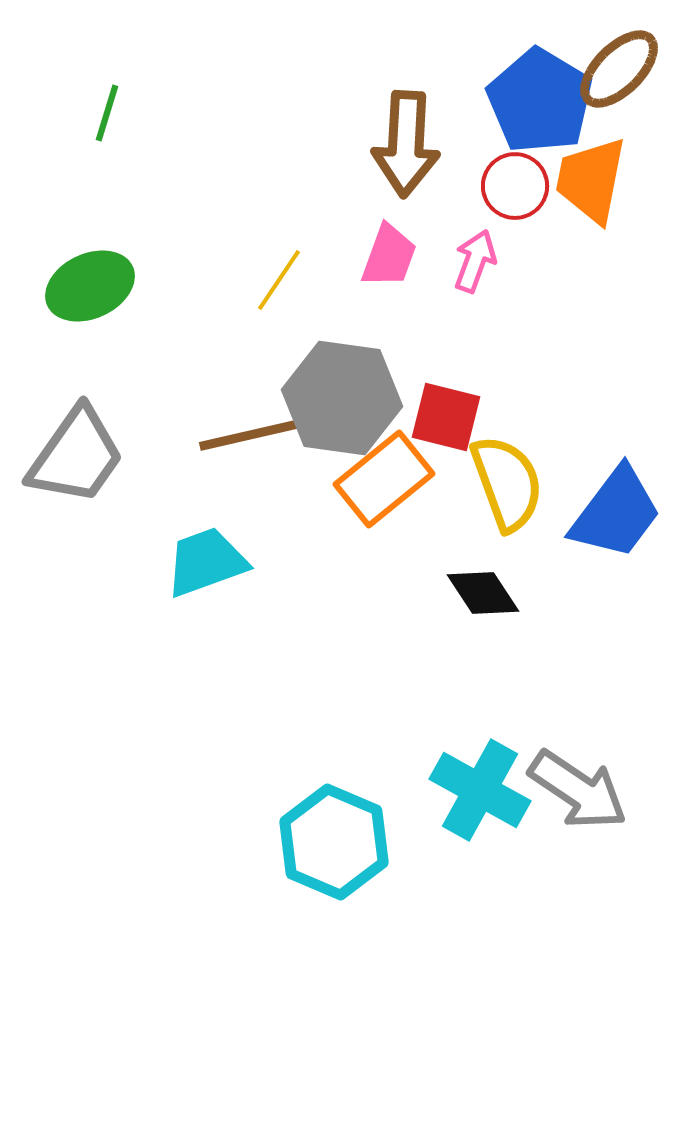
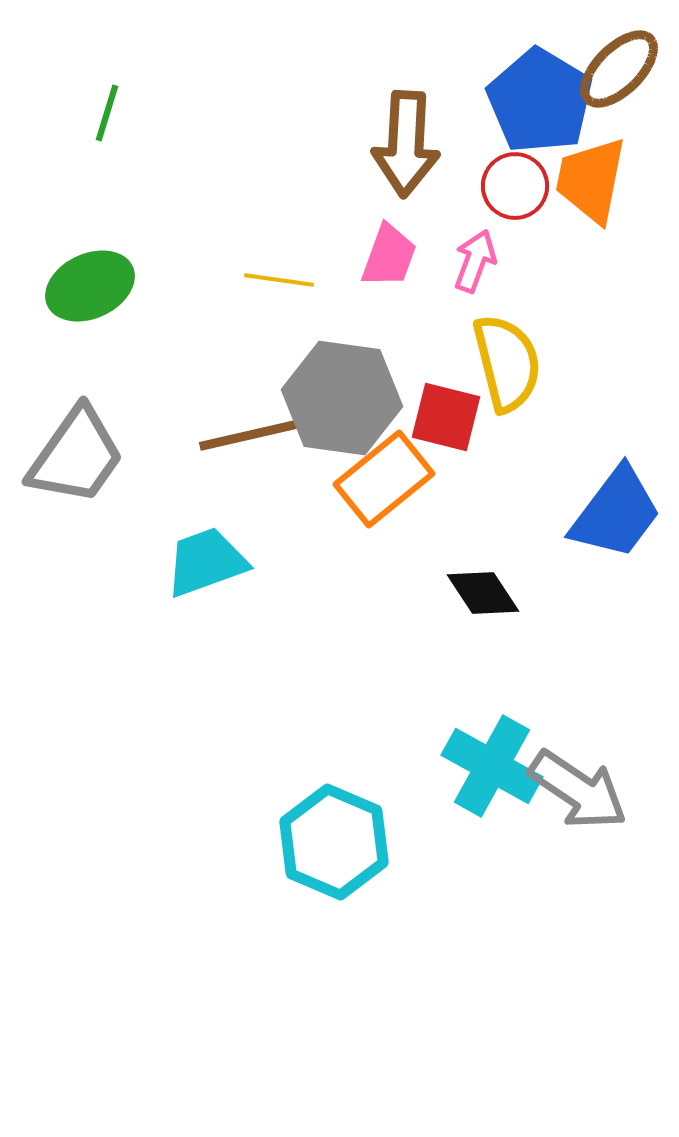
yellow line: rotated 64 degrees clockwise
yellow semicircle: moved 120 px up; rotated 6 degrees clockwise
cyan cross: moved 12 px right, 24 px up
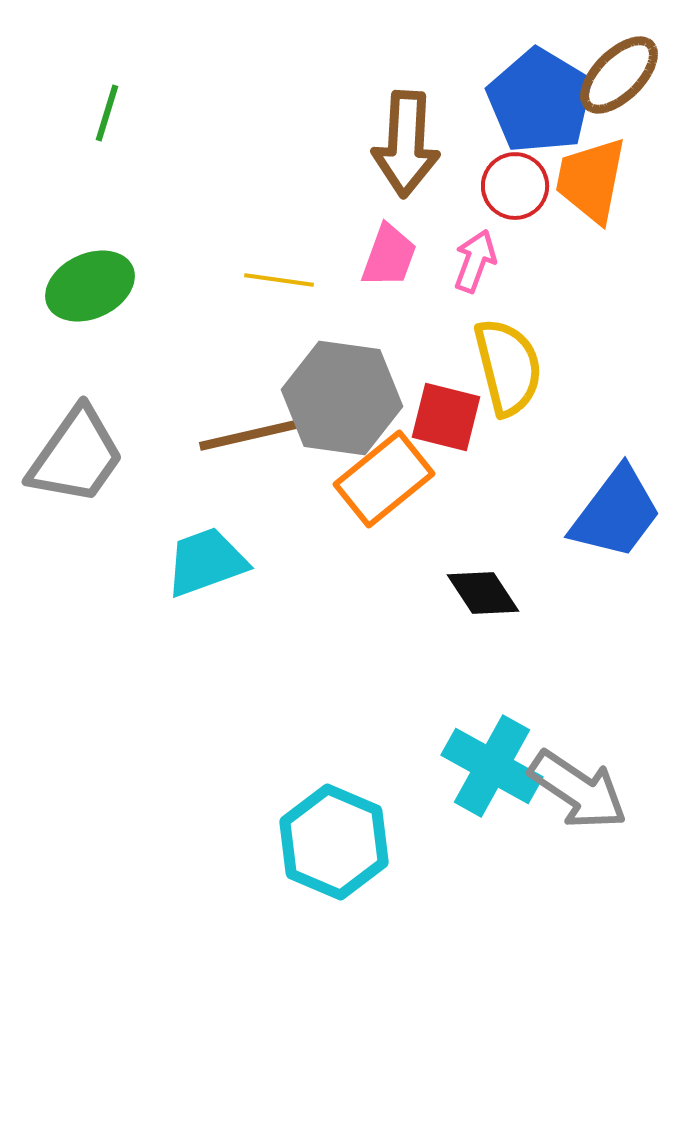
brown ellipse: moved 6 px down
yellow semicircle: moved 1 px right, 4 px down
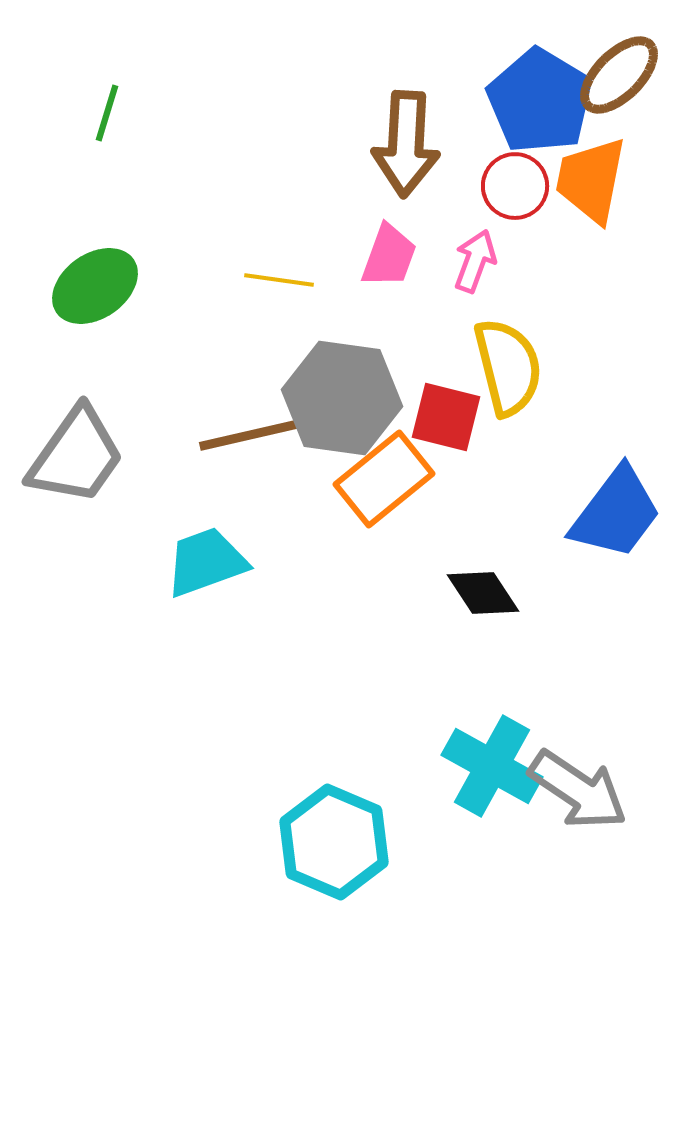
green ellipse: moved 5 px right; rotated 10 degrees counterclockwise
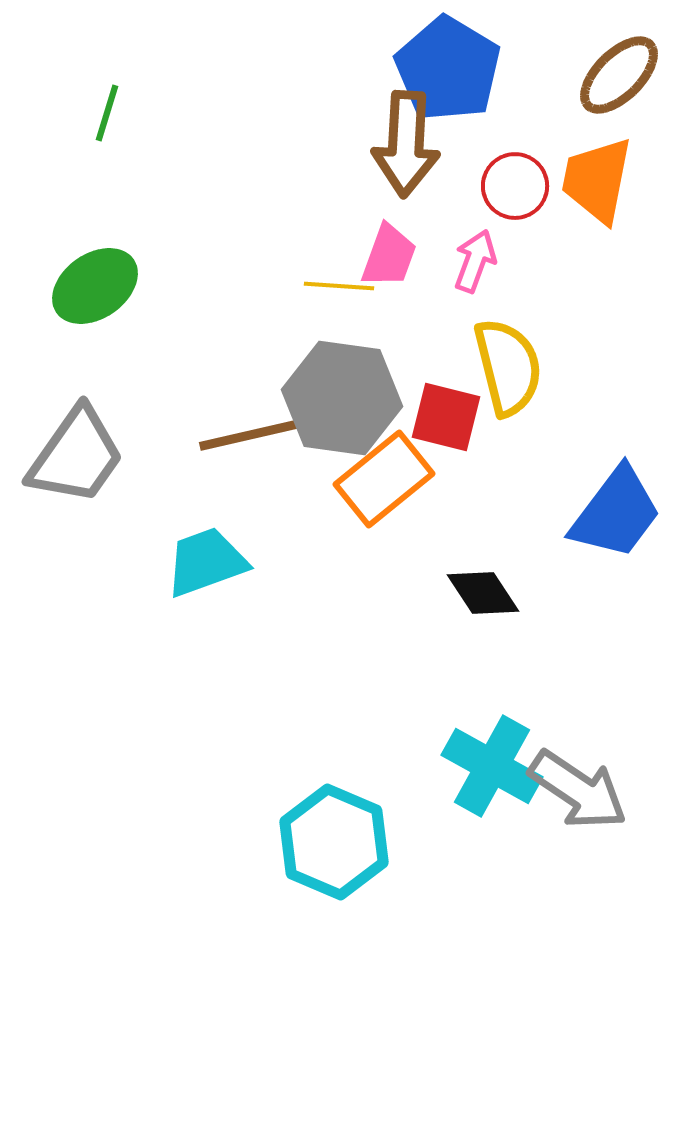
blue pentagon: moved 92 px left, 32 px up
orange trapezoid: moved 6 px right
yellow line: moved 60 px right, 6 px down; rotated 4 degrees counterclockwise
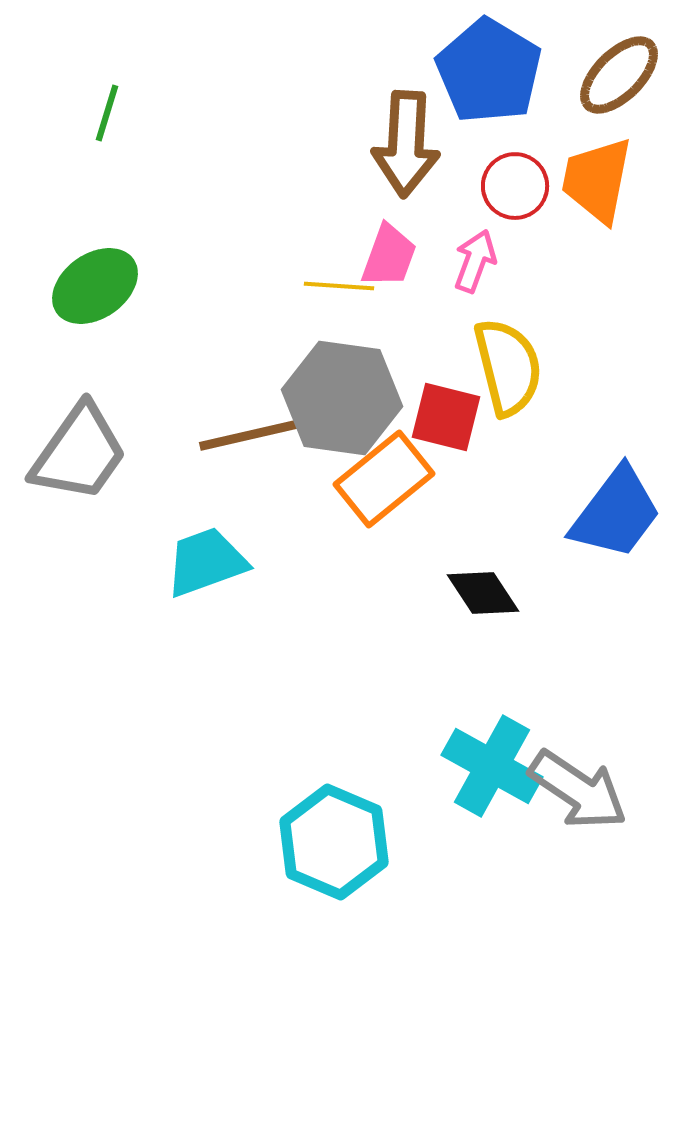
blue pentagon: moved 41 px right, 2 px down
gray trapezoid: moved 3 px right, 3 px up
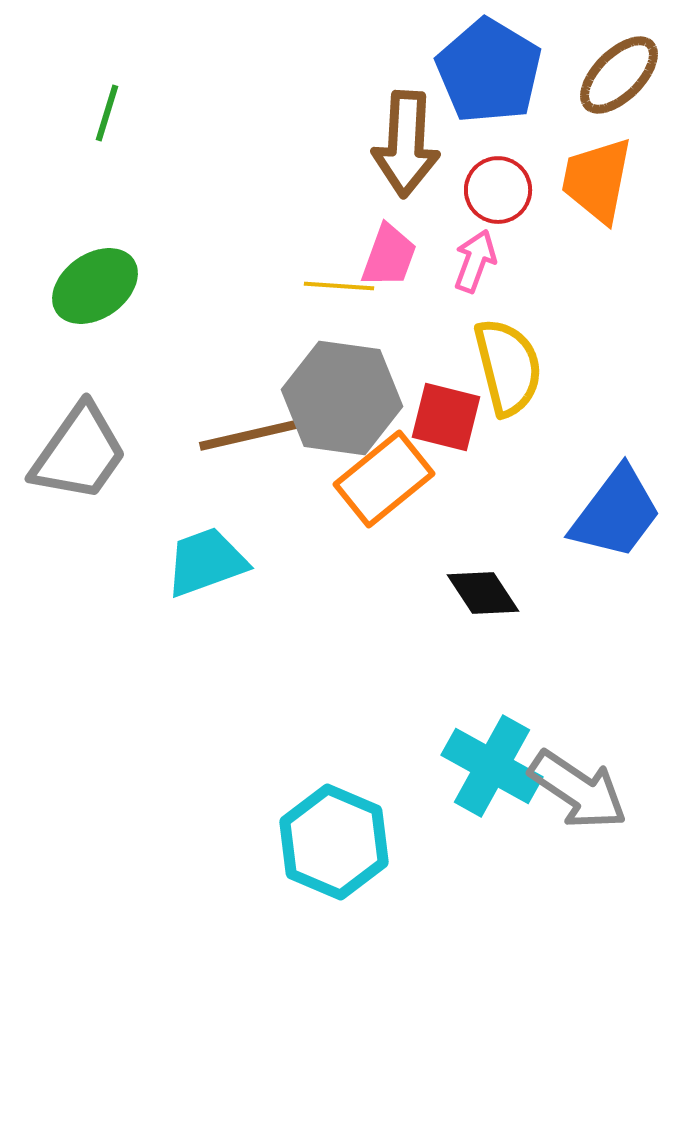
red circle: moved 17 px left, 4 px down
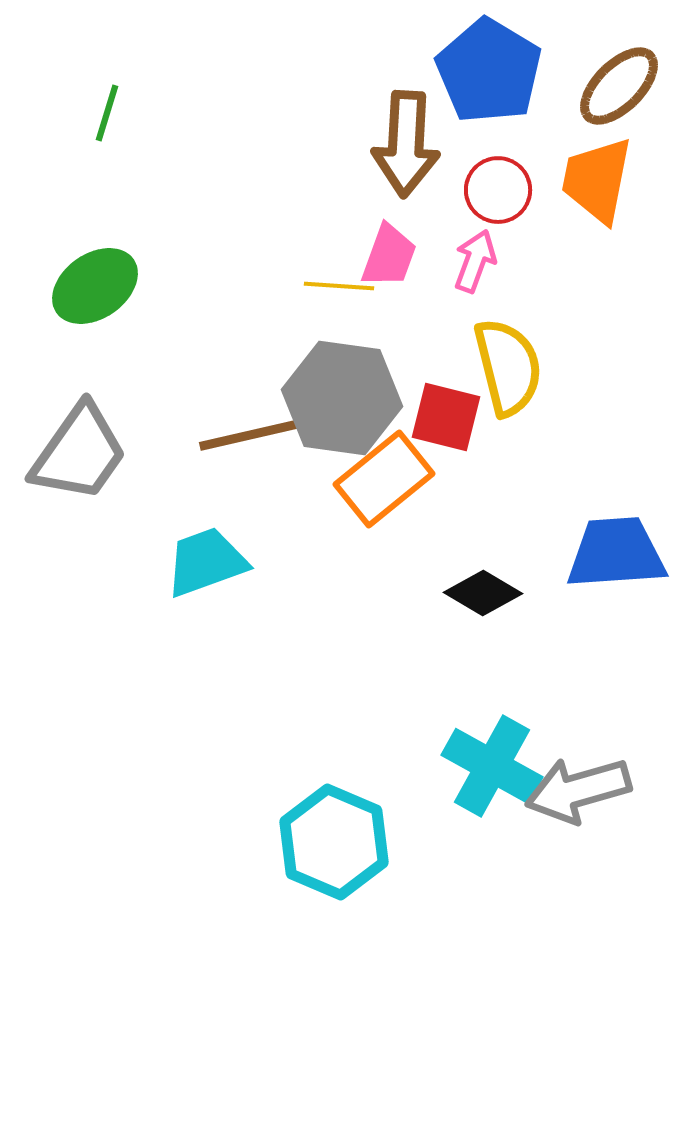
brown ellipse: moved 11 px down
blue trapezoid: moved 40 px down; rotated 131 degrees counterclockwise
black diamond: rotated 26 degrees counterclockwise
gray arrow: rotated 130 degrees clockwise
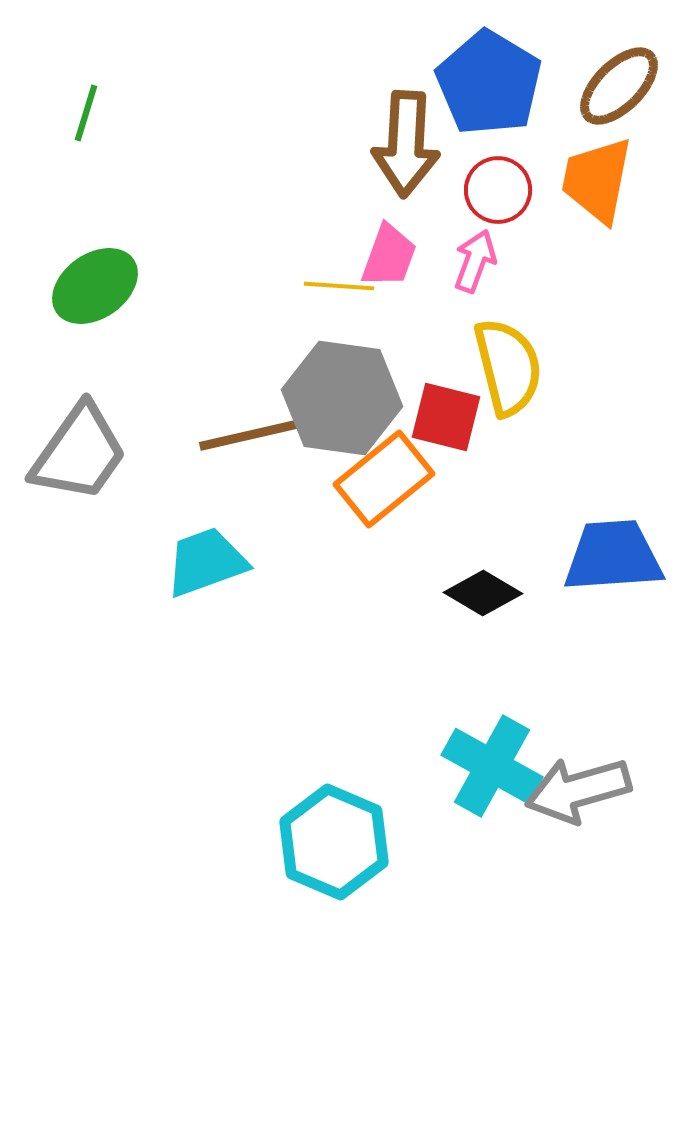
blue pentagon: moved 12 px down
green line: moved 21 px left
blue trapezoid: moved 3 px left, 3 px down
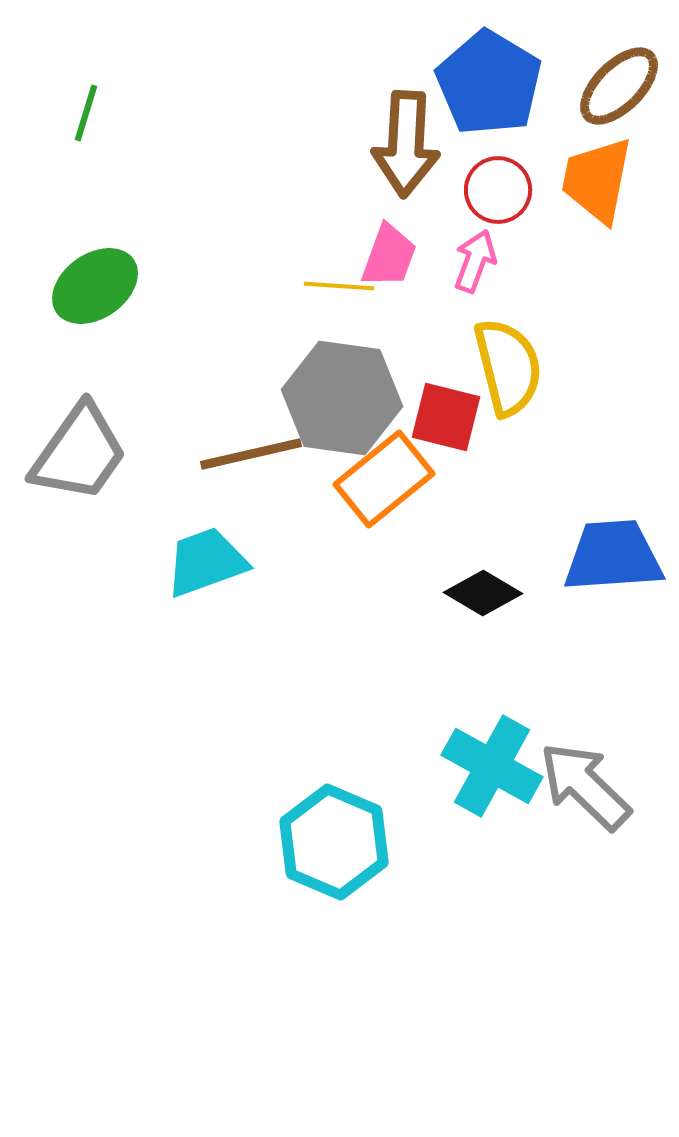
brown line: moved 1 px right, 19 px down
gray arrow: moved 7 px right, 4 px up; rotated 60 degrees clockwise
